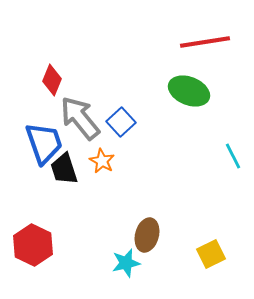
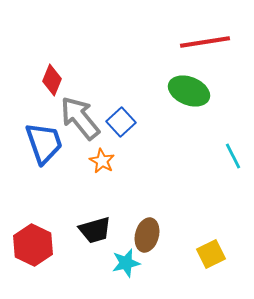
black trapezoid: moved 31 px right, 61 px down; rotated 88 degrees counterclockwise
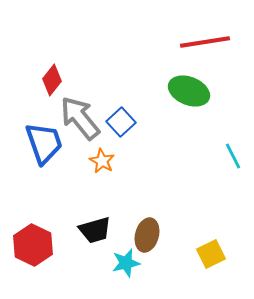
red diamond: rotated 16 degrees clockwise
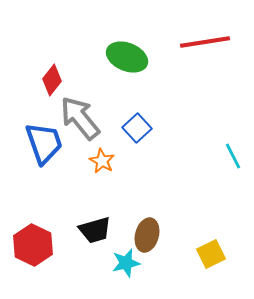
green ellipse: moved 62 px left, 34 px up
blue square: moved 16 px right, 6 px down
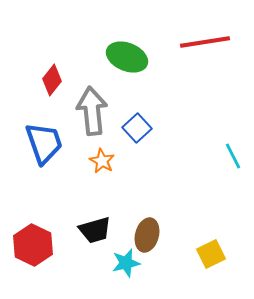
gray arrow: moved 12 px right, 7 px up; rotated 33 degrees clockwise
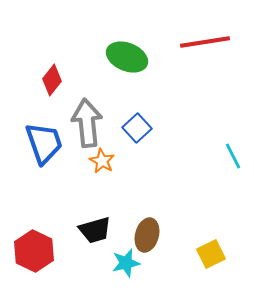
gray arrow: moved 5 px left, 12 px down
red hexagon: moved 1 px right, 6 px down
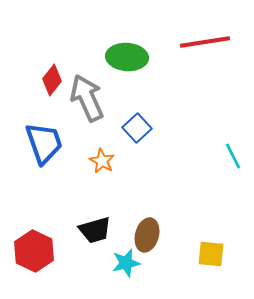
green ellipse: rotated 18 degrees counterclockwise
gray arrow: moved 25 px up; rotated 18 degrees counterclockwise
yellow square: rotated 32 degrees clockwise
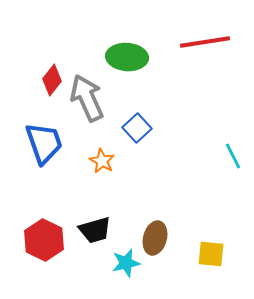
brown ellipse: moved 8 px right, 3 px down
red hexagon: moved 10 px right, 11 px up
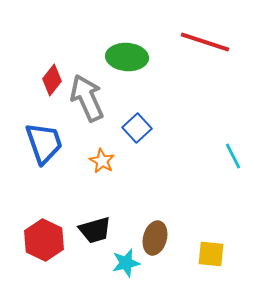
red line: rotated 27 degrees clockwise
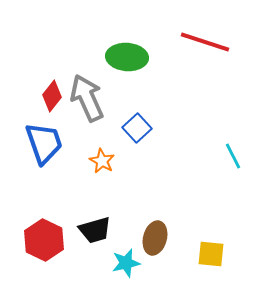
red diamond: moved 16 px down
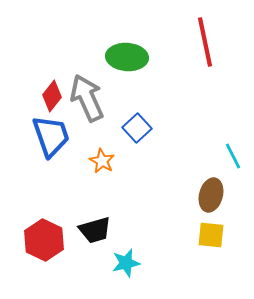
red line: rotated 60 degrees clockwise
blue trapezoid: moved 7 px right, 7 px up
brown ellipse: moved 56 px right, 43 px up
yellow square: moved 19 px up
